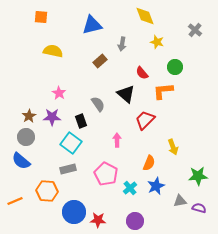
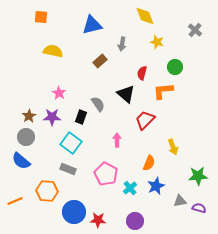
red semicircle: rotated 56 degrees clockwise
black rectangle: moved 4 px up; rotated 40 degrees clockwise
gray rectangle: rotated 35 degrees clockwise
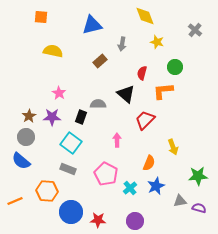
gray semicircle: rotated 56 degrees counterclockwise
blue circle: moved 3 px left
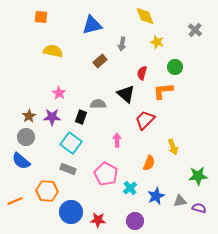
blue star: moved 10 px down
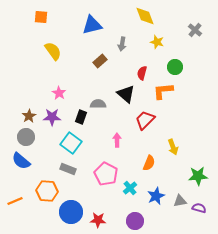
yellow semicircle: rotated 42 degrees clockwise
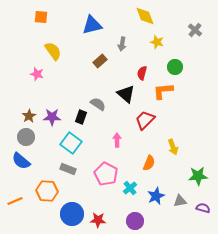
pink star: moved 22 px left, 19 px up; rotated 16 degrees counterclockwise
gray semicircle: rotated 35 degrees clockwise
purple semicircle: moved 4 px right
blue circle: moved 1 px right, 2 px down
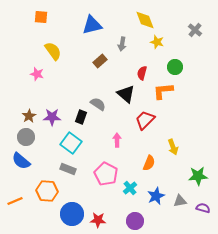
yellow diamond: moved 4 px down
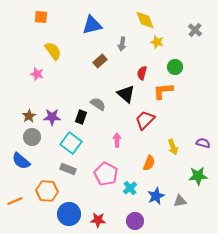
gray circle: moved 6 px right
purple semicircle: moved 65 px up
blue circle: moved 3 px left
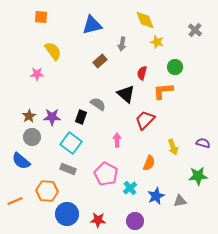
pink star: rotated 16 degrees counterclockwise
blue circle: moved 2 px left
